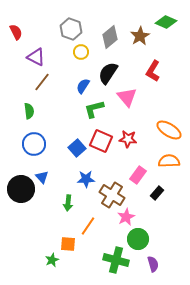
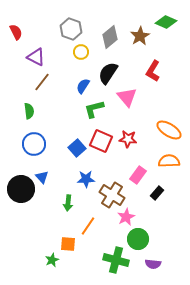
purple semicircle: rotated 112 degrees clockwise
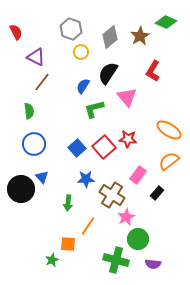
red square: moved 3 px right, 6 px down; rotated 25 degrees clockwise
orange semicircle: rotated 35 degrees counterclockwise
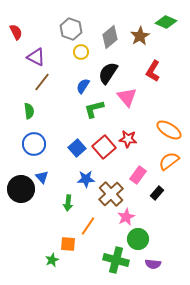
brown cross: moved 1 px left, 1 px up; rotated 15 degrees clockwise
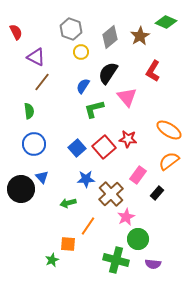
green arrow: rotated 70 degrees clockwise
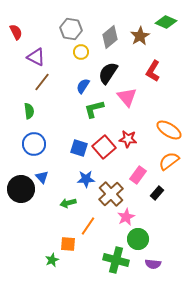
gray hexagon: rotated 10 degrees counterclockwise
blue square: moved 2 px right; rotated 30 degrees counterclockwise
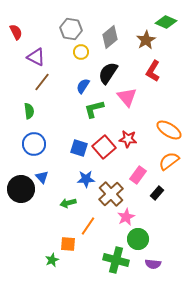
brown star: moved 6 px right, 4 px down
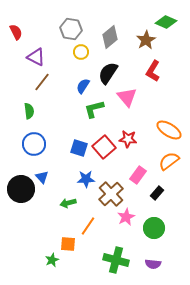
green circle: moved 16 px right, 11 px up
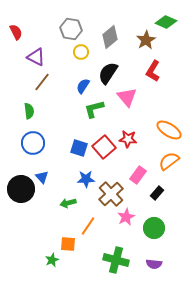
blue circle: moved 1 px left, 1 px up
purple semicircle: moved 1 px right
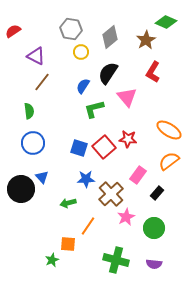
red semicircle: moved 3 px left, 1 px up; rotated 98 degrees counterclockwise
purple triangle: moved 1 px up
red L-shape: moved 1 px down
